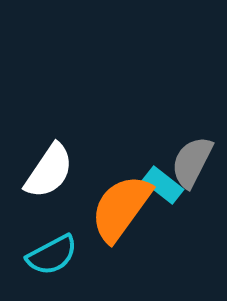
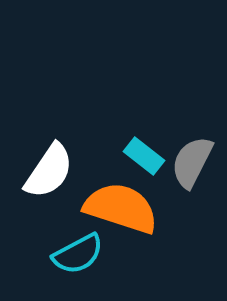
cyan rectangle: moved 19 px left, 29 px up
orange semicircle: rotated 72 degrees clockwise
cyan semicircle: moved 26 px right, 1 px up
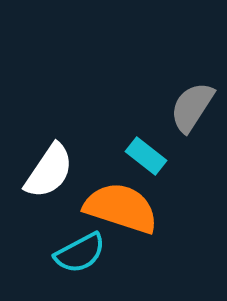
cyan rectangle: moved 2 px right
gray semicircle: moved 55 px up; rotated 6 degrees clockwise
cyan semicircle: moved 2 px right, 1 px up
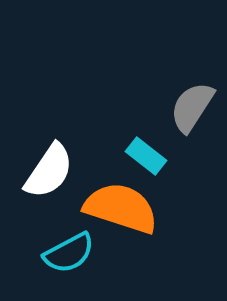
cyan semicircle: moved 11 px left
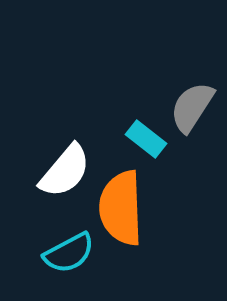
cyan rectangle: moved 17 px up
white semicircle: moved 16 px right; rotated 6 degrees clockwise
orange semicircle: rotated 110 degrees counterclockwise
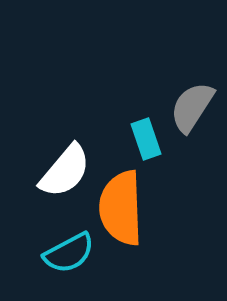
cyan rectangle: rotated 33 degrees clockwise
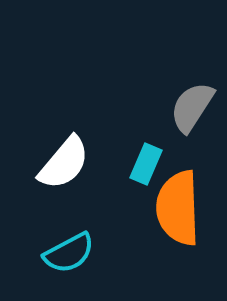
cyan rectangle: moved 25 px down; rotated 42 degrees clockwise
white semicircle: moved 1 px left, 8 px up
orange semicircle: moved 57 px right
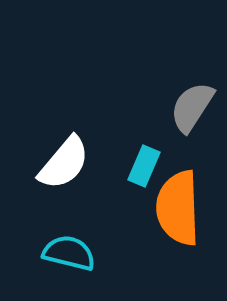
cyan rectangle: moved 2 px left, 2 px down
cyan semicircle: rotated 138 degrees counterclockwise
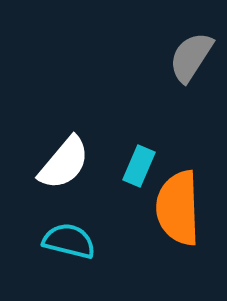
gray semicircle: moved 1 px left, 50 px up
cyan rectangle: moved 5 px left
cyan semicircle: moved 12 px up
